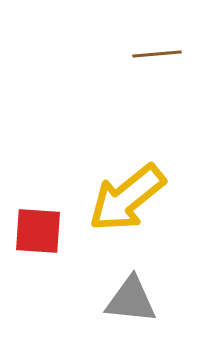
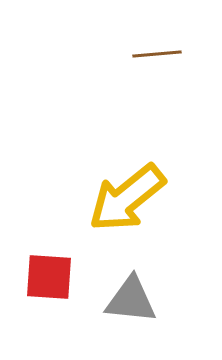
red square: moved 11 px right, 46 px down
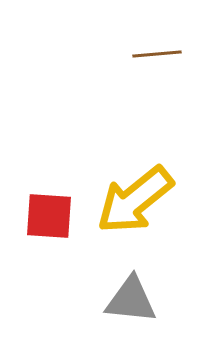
yellow arrow: moved 8 px right, 2 px down
red square: moved 61 px up
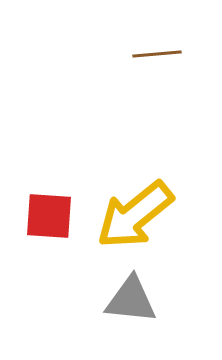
yellow arrow: moved 15 px down
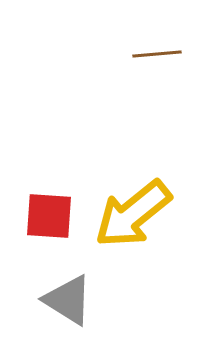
yellow arrow: moved 2 px left, 1 px up
gray triangle: moved 63 px left; rotated 26 degrees clockwise
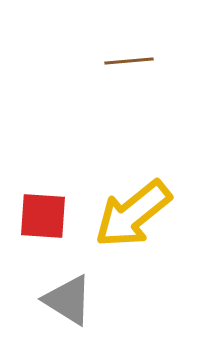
brown line: moved 28 px left, 7 px down
red square: moved 6 px left
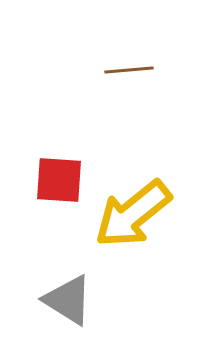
brown line: moved 9 px down
red square: moved 16 px right, 36 px up
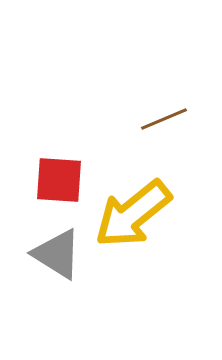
brown line: moved 35 px right, 49 px down; rotated 18 degrees counterclockwise
gray triangle: moved 11 px left, 46 px up
